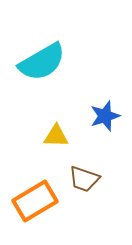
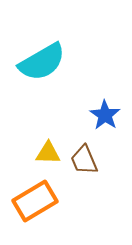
blue star: moved 1 px up; rotated 20 degrees counterclockwise
yellow triangle: moved 8 px left, 17 px down
brown trapezoid: moved 19 px up; rotated 48 degrees clockwise
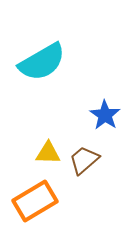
brown trapezoid: rotated 72 degrees clockwise
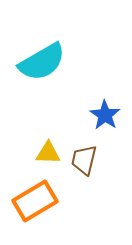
brown trapezoid: rotated 36 degrees counterclockwise
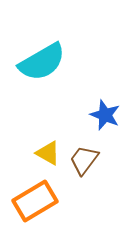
blue star: rotated 12 degrees counterclockwise
yellow triangle: rotated 28 degrees clockwise
brown trapezoid: rotated 24 degrees clockwise
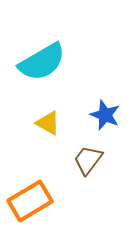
yellow triangle: moved 30 px up
brown trapezoid: moved 4 px right
orange rectangle: moved 5 px left
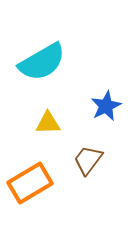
blue star: moved 1 px right, 9 px up; rotated 24 degrees clockwise
yellow triangle: rotated 32 degrees counterclockwise
orange rectangle: moved 18 px up
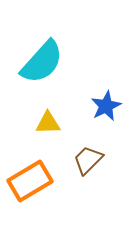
cyan semicircle: rotated 18 degrees counterclockwise
brown trapezoid: rotated 8 degrees clockwise
orange rectangle: moved 2 px up
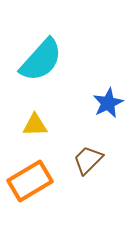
cyan semicircle: moved 1 px left, 2 px up
blue star: moved 2 px right, 3 px up
yellow triangle: moved 13 px left, 2 px down
